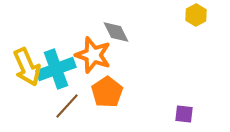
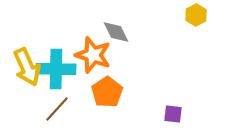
cyan cross: rotated 21 degrees clockwise
brown line: moved 10 px left, 3 px down
purple square: moved 11 px left
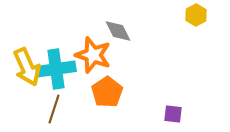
gray diamond: moved 2 px right, 1 px up
cyan cross: rotated 9 degrees counterclockwise
brown line: moved 3 px left; rotated 24 degrees counterclockwise
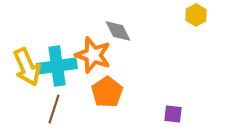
cyan cross: moved 1 px right, 3 px up
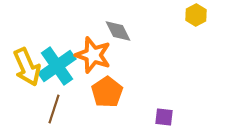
cyan cross: rotated 27 degrees counterclockwise
purple square: moved 9 px left, 3 px down
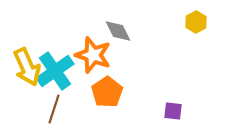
yellow hexagon: moved 7 px down
cyan cross: moved 2 px left, 5 px down
purple square: moved 9 px right, 6 px up
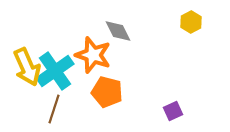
yellow hexagon: moved 5 px left
orange pentagon: rotated 24 degrees counterclockwise
purple square: rotated 30 degrees counterclockwise
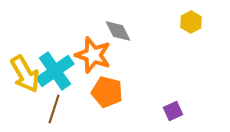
yellow arrow: moved 2 px left, 7 px down; rotated 6 degrees counterclockwise
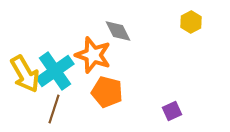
purple square: moved 1 px left
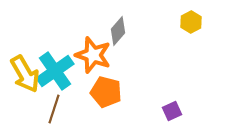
gray diamond: rotated 68 degrees clockwise
orange pentagon: moved 1 px left
